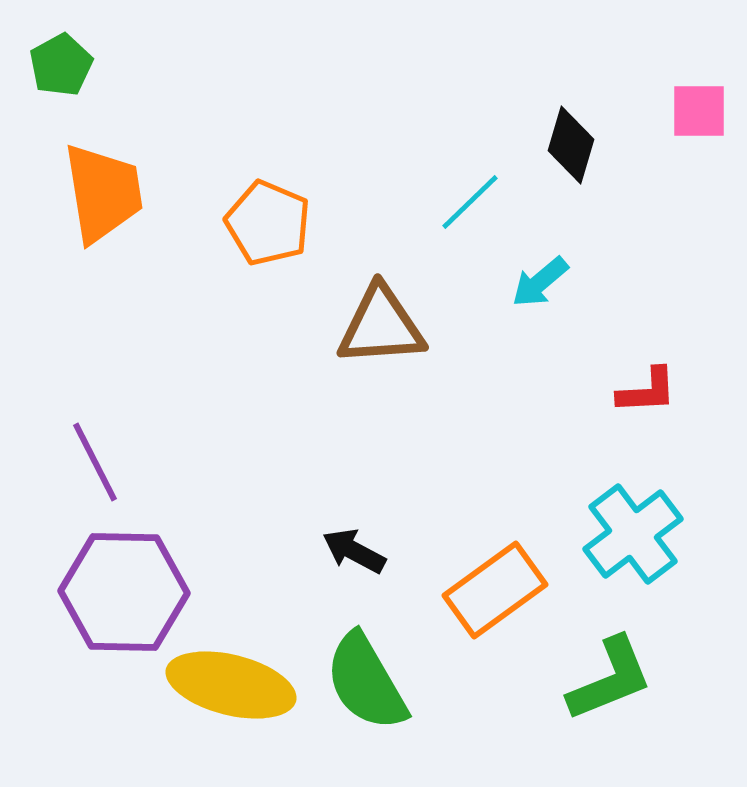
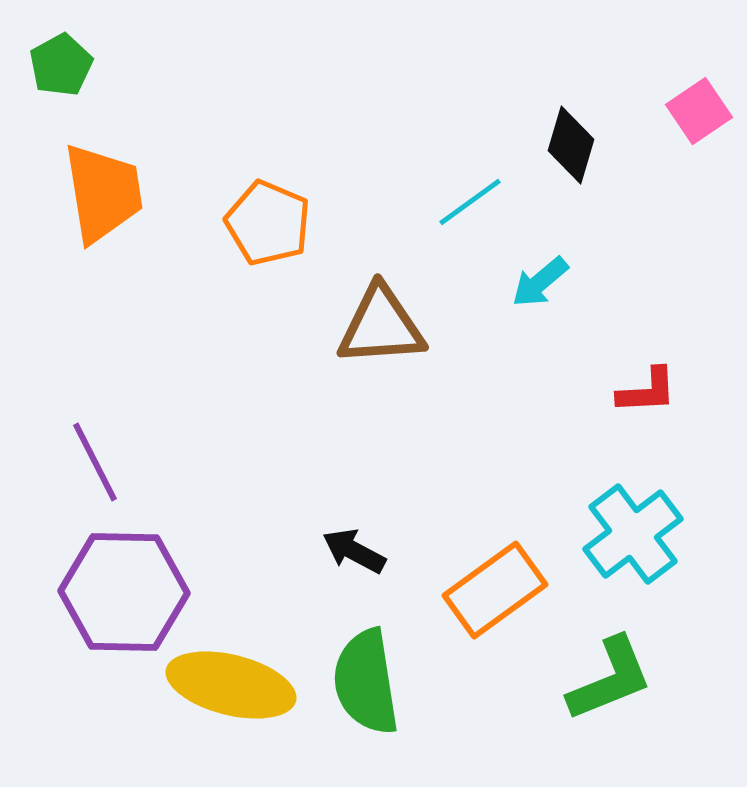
pink square: rotated 34 degrees counterclockwise
cyan line: rotated 8 degrees clockwise
green semicircle: rotated 21 degrees clockwise
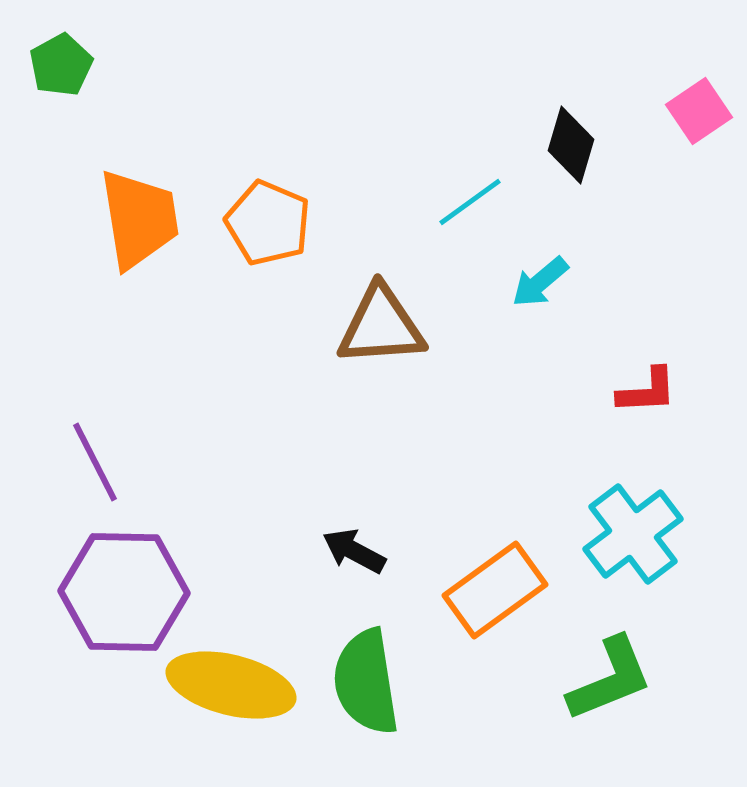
orange trapezoid: moved 36 px right, 26 px down
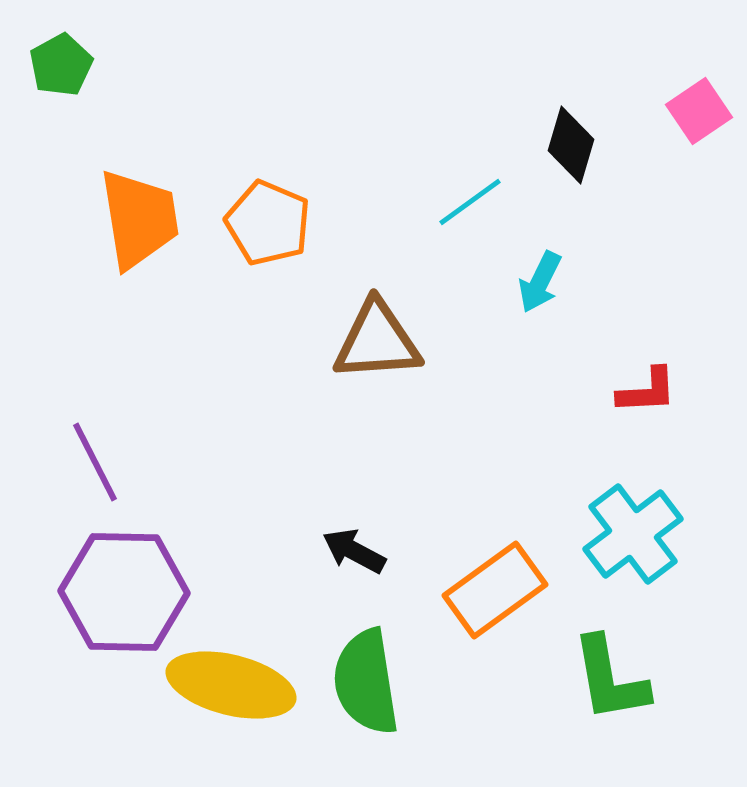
cyan arrow: rotated 24 degrees counterclockwise
brown triangle: moved 4 px left, 15 px down
green L-shape: rotated 102 degrees clockwise
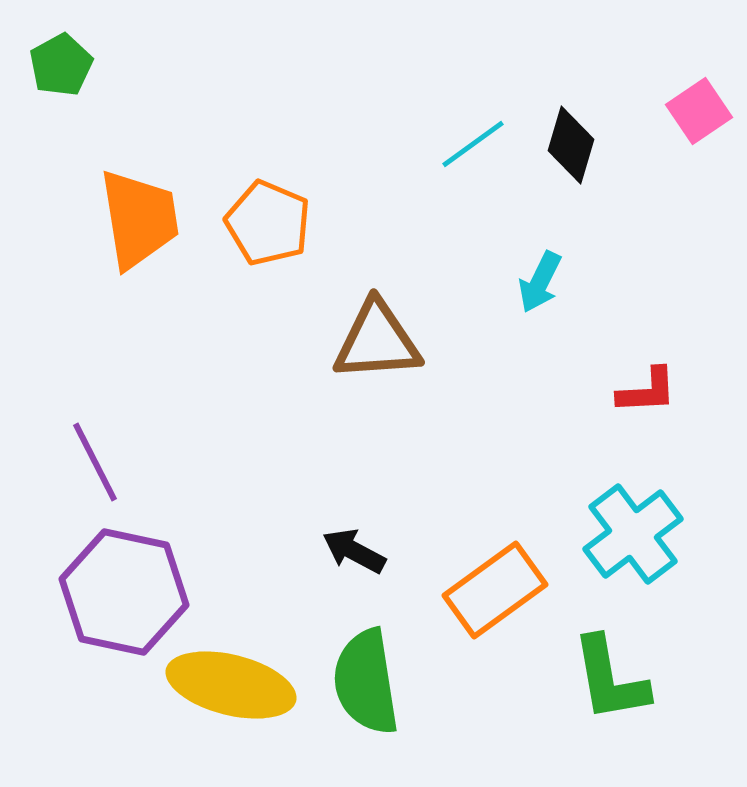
cyan line: moved 3 px right, 58 px up
purple hexagon: rotated 11 degrees clockwise
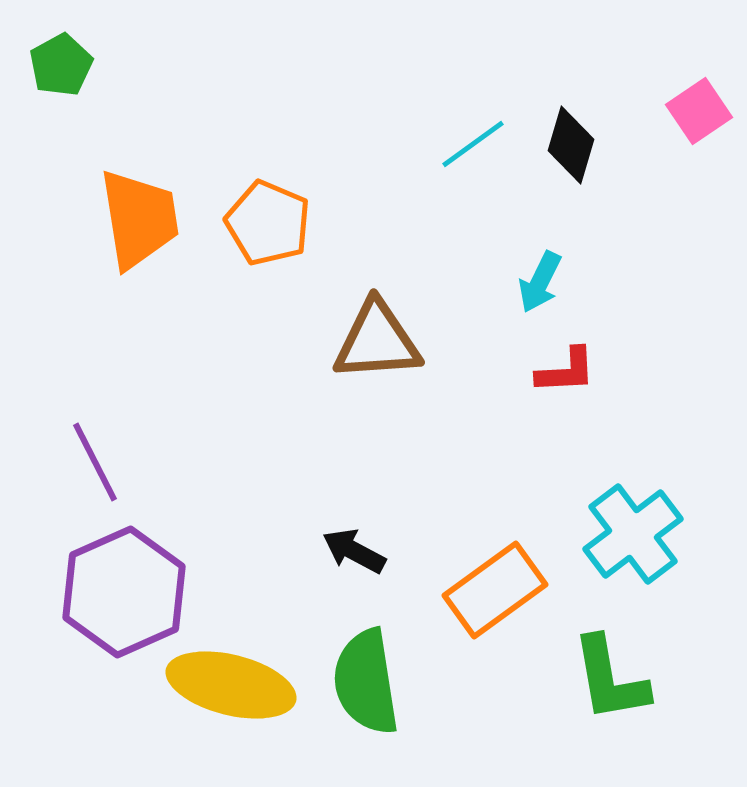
red L-shape: moved 81 px left, 20 px up
purple hexagon: rotated 24 degrees clockwise
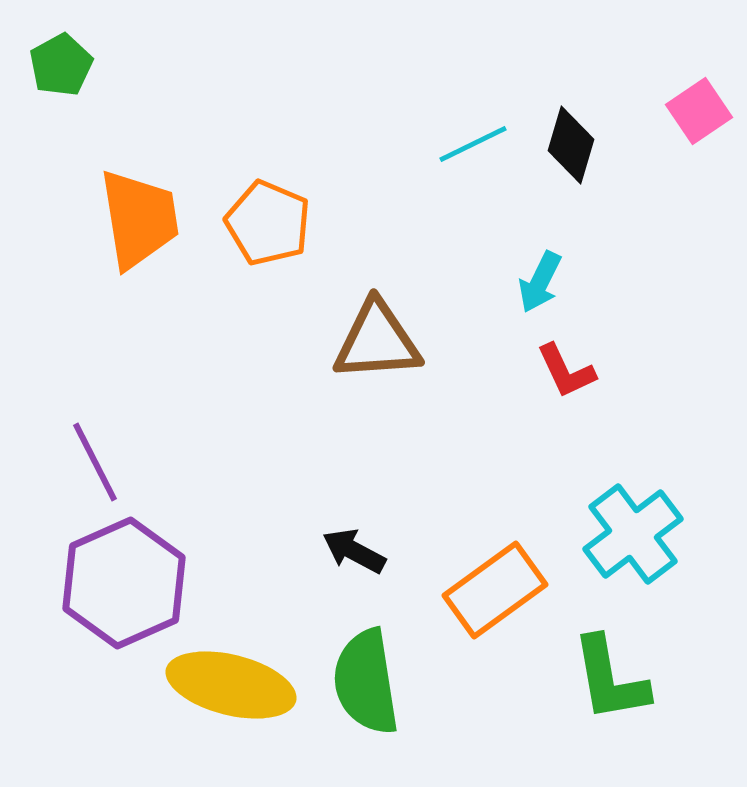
cyan line: rotated 10 degrees clockwise
red L-shape: rotated 68 degrees clockwise
purple hexagon: moved 9 px up
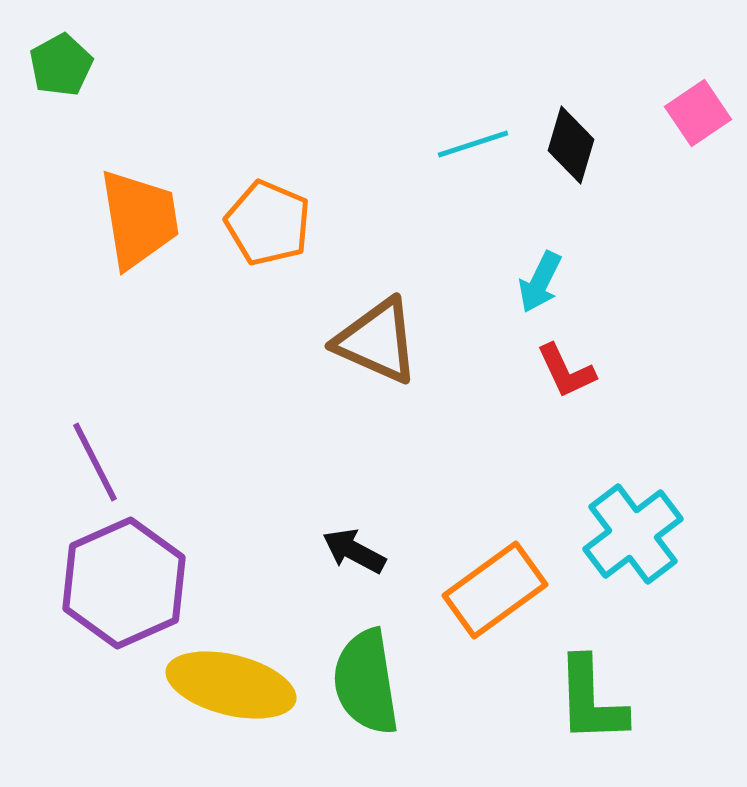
pink square: moved 1 px left, 2 px down
cyan line: rotated 8 degrees clockwise
brown triangle: rotated 28 degrees clockwise
green L-shape: moved 19 px left, 21 px down; rotated 8 degrees clockwise
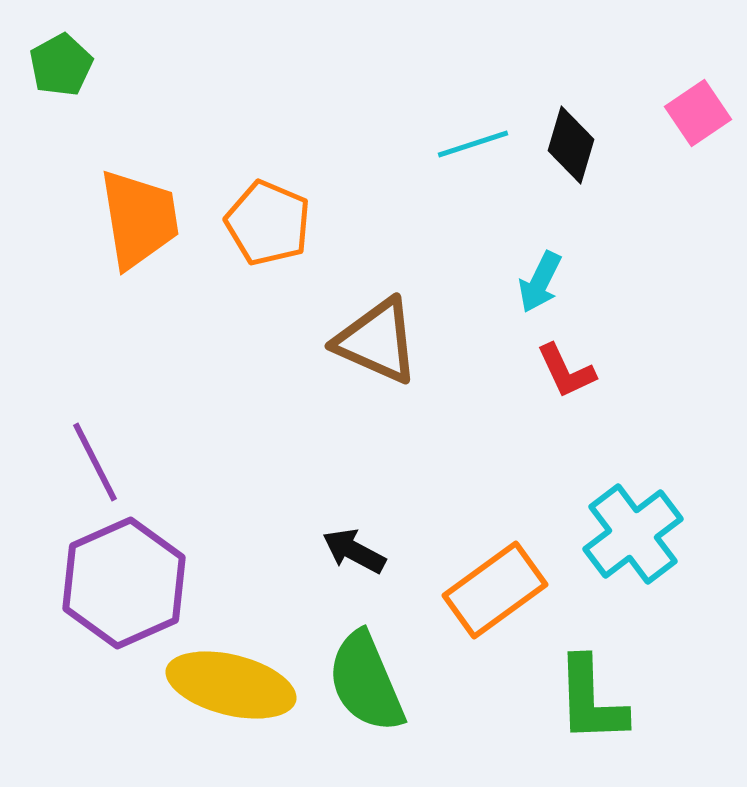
green semicircle: rotated 14 degrees counterclockwise
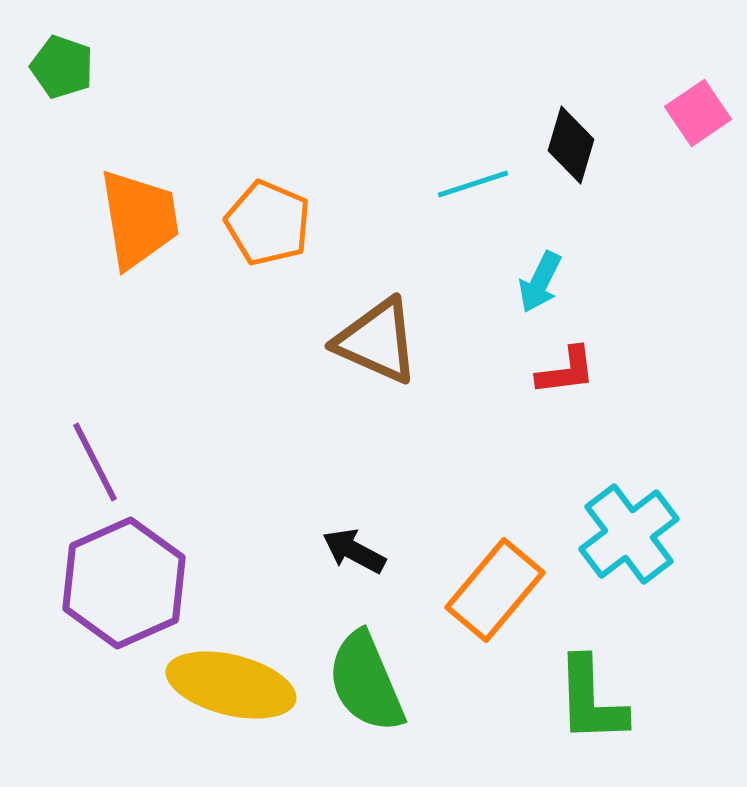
green pentagon: moved 1 px right, 2 px down; rotated 24 degrees counterclockwise
cyan line: moved 40 px down
red L-shape: rotated 72 degrees counterclockwise
cyan cross: moved 4 px left
orange rectangle: rotated 14 degrees counterclockwise
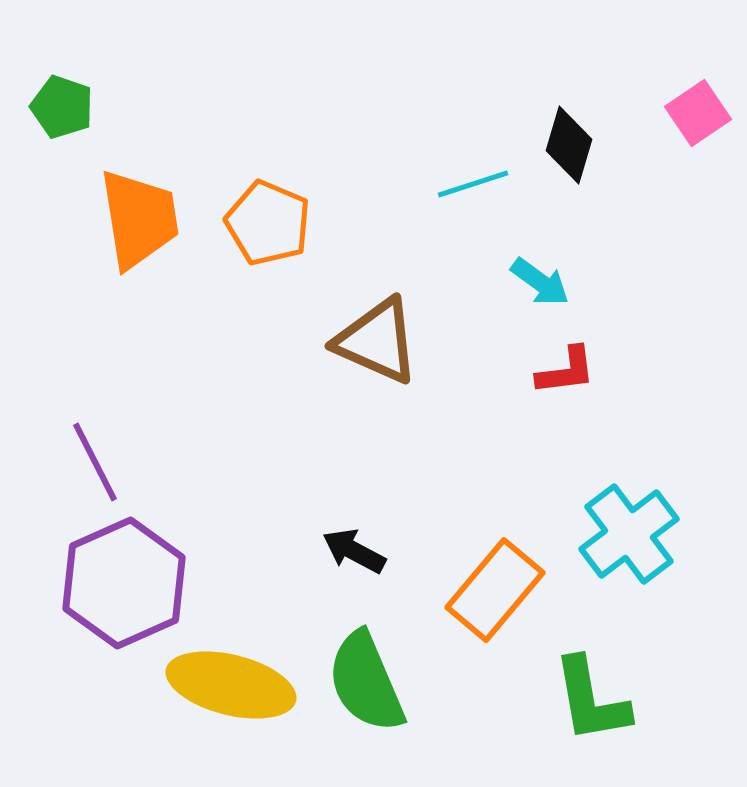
green pentagon: moved 40 px down
black diamond: moved 2 px left
cyan arrow: rotated 80 degrees counterclockwise
green L-shape: rotated 8 degrees counterclockwise
